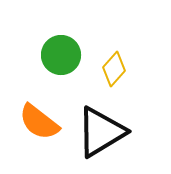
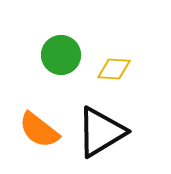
yellow diamond: rotated 52 degrees clockwise
orange semicircle: moved 8 px down
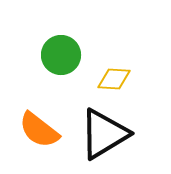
yellow diamond: moved 10 px down
black triangle: moved 3 px right, 2 px down
